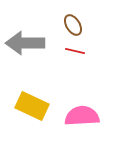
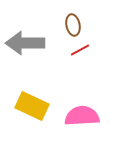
brown ellipse: rotated 20 degrees clockwise
red line: moved 5 px right, 1 px up; rotated 42 degrees counterclockwise
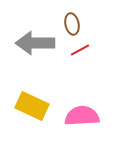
brown ellipse: moved 1 px left, 1 px up
gray arrow: moved 10 px right
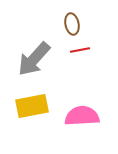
gray arrow: moved 1 px left, 16 px down; rotated 48 degrees counterclockwise
red line: rotated 18 degrees clockwise
yellow rectangle: rotated 36 degrees counterclockwise
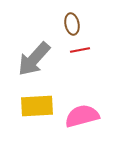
yellow rectangle: moved 5 px right; rotated 8 degrees clockwise
pink semicircle: rotated 12 degrees counterclockwise
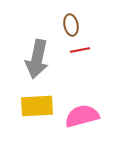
brown ellipse: moved 1 px left, 1 px down
gray arrow: moved 3 px right; rotated 30 degrees counterclockwise
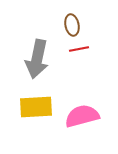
brown ellipse: moved 1 px right
red line: moved 1 px left, 1 px up
yellow rectangle: moved 1 px left, 1 px down
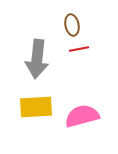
gray arrow: rotated 6 degrees counterclockwise
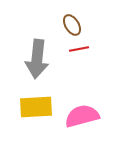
brown ellipse: rotated 20 degrees counterclockwise
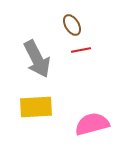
red line: moved 2 px right, 1 px down
gray arrow: rotated 33 degrees counterclockwise
pink semicircle: moved 10 px right, 8 px down
